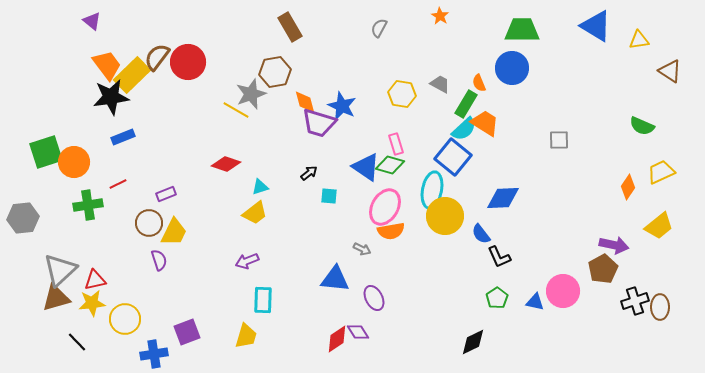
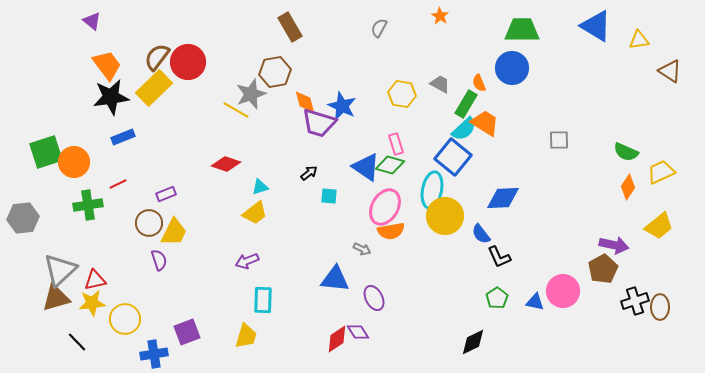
yellow rectangle at (132, 75): moved 22 px right, 13 px down
green semicircle at (642, 126): moved 16 px left, 26 px down
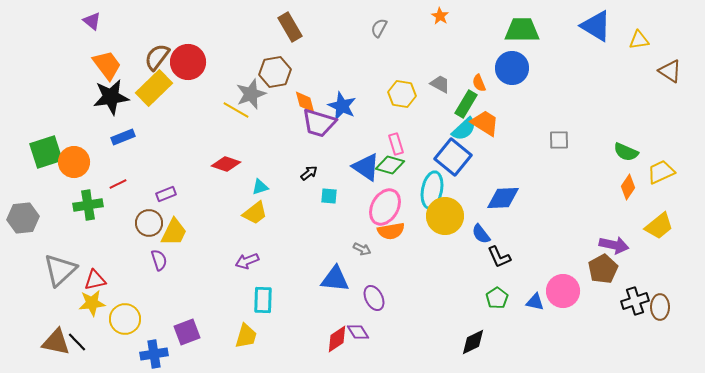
brown triangle at (56, 298): moved 44 px down; rotated 28 degrees clockwise
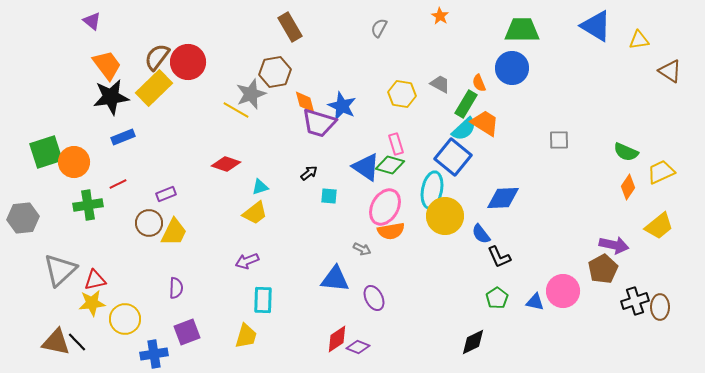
purple semicircle at (159, 260): moved 17 px right, 28 px down; rotated 20 degrees clockwise
purple diamond at (358, 332): moved 15 px down; rotated 35 degrees counterclockwise
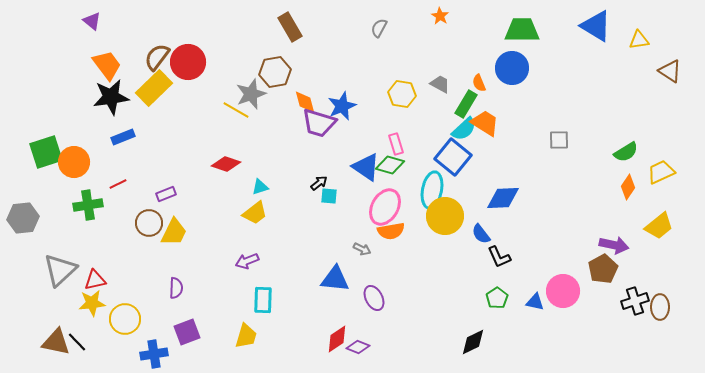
blue star at (342, 106): rotated 24 degrees clockwise
green semicircle at (626, 152): rotated 55 degrees counterclockwise
black arrow at (309, 173): moved 10 px right, 10 px down
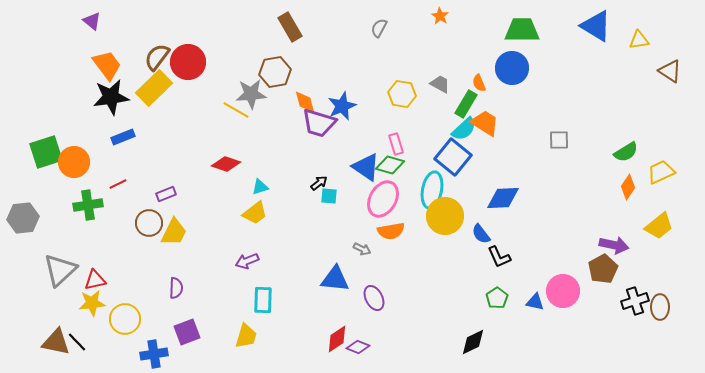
gray star at (251, 94): rotated 16 degrees clockwise
pink ellipse at (385, 207): moved 2 px left, 8 px up
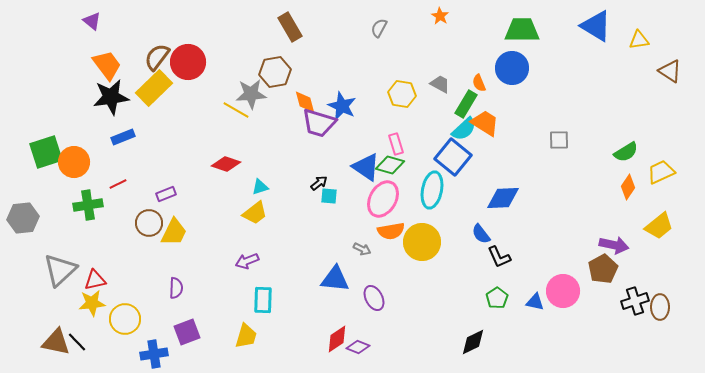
blue star at (342, 106): rotated 24 degrees counterclockwise
yellow circle at (445, 216): moved 23 px left, 26 px down
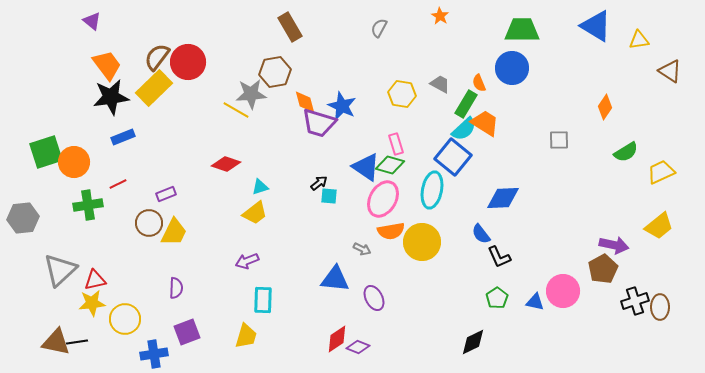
orange diamond at (628, 187): moved 23 px left, 80 px up
black line at (77, 342): rotated 55 degrees counterclockwise
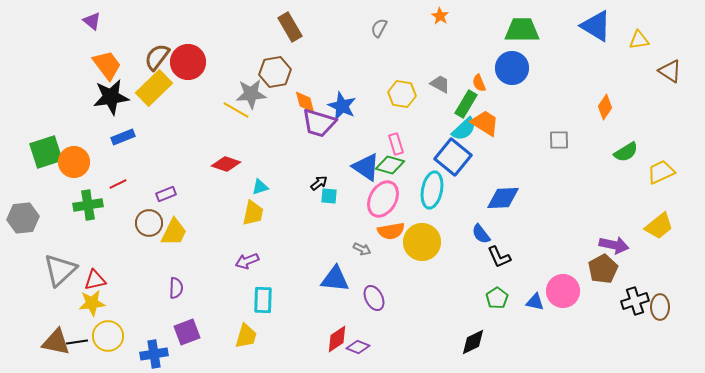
yellow trapezoid at (255, 213): moved 2 px left; rotated 40 degrees counterclockwise
yellow circle at (125, 319): moved 17 px left, 17 px down
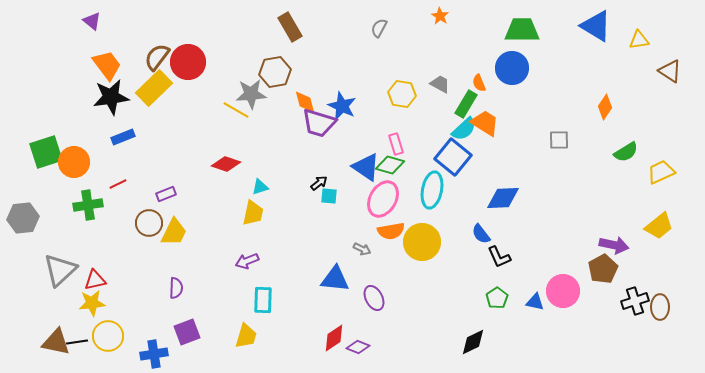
red diamond at (337, 339): moved 3 px left, 1 px up
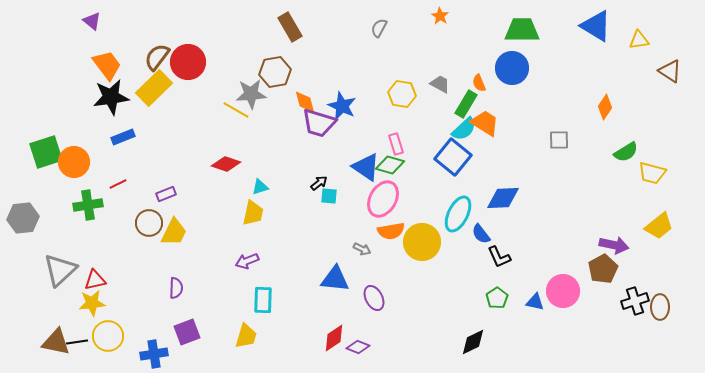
yellow trapezoid at (661, 172): moved 9 px left, 1 px down; rotated 140 degrees counterclockwise
cyan ellipse at (432, 190): moved 26 px right, 24 px down; rotated 15 degrees clockwise
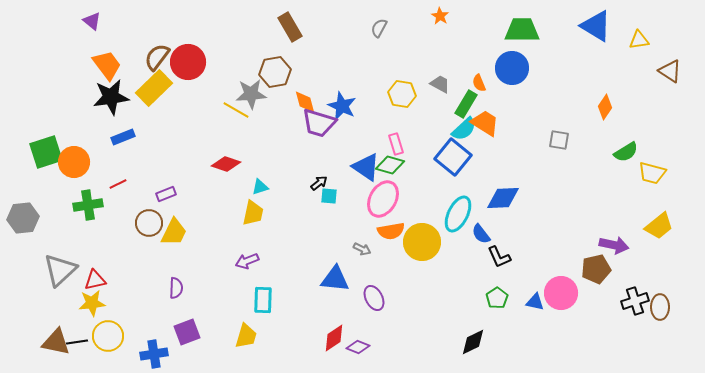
gray square at (559, 140): rotated 10 degrees clockwise
brown pentagon at (603, 269): moved 7 px left; rotated 16 degrees clockwise
pink circle at (563, 291): moved 2 px left, 2 px down
